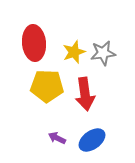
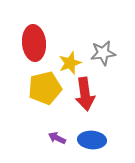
yellow star: moved 4 px left, 11 px down
yellow pentagon: moved 2 px left, 2 px down; rotated 16 degrees counterclockwise
blue ellipse: rotated 40 degrees clockwise
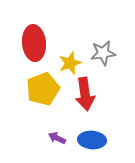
yellow pentagon: moved 2 px left, 1 px down; rotated 8 degrees counterclockwise
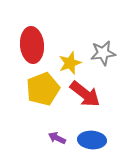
red ellipse: moved 2 px left, 2 px down
red arrow: rotated 44 degrees counterclockwise
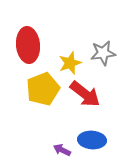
red ellipse: moved 4 px left
purple arrow: moved 5 px right, 12 px down
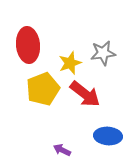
blue ellipse: moved 16 px right, 4 px up
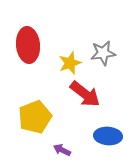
yellow pentagon: moved 8 px left, 28 px down
